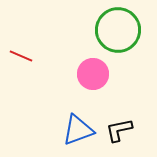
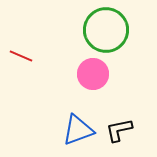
green circle: moved 12 px left
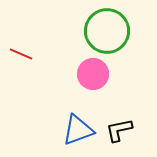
green circle: moved 1 px right, 1 px down
red line: moved 2 px up
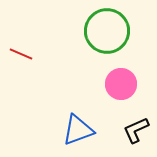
pink circle: moved 28 px right, 10 px down
black L-shape: moved 17 px right; rotated 12 degrees counterclockwise
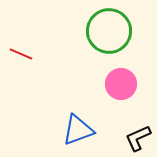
green circle: moved 2 px right
black L-shape: moved 2 px right, 8 px down
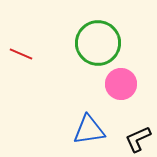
green circle: moved 11 px left, 12 px down
blue triangle: moved 11 px right; rotated 12 degrees clockwise
black L-shape: moved 1 px down
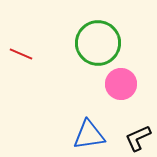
blue triangle: moved 5 px down
black L-shape: moved 1 px up
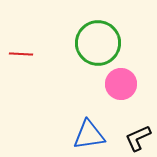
red line: rotated 20 degrees counterclockwise
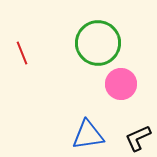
red line: moved 1 px right, 1 px up; rotated 65 degrees clockwise
blue triangle: moved 1 px left
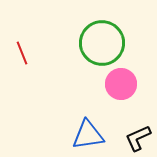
green circle: moved 4 px right
